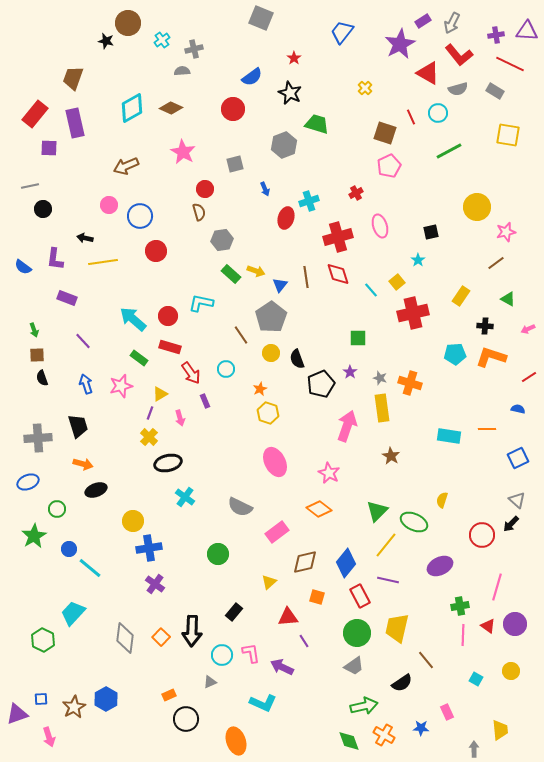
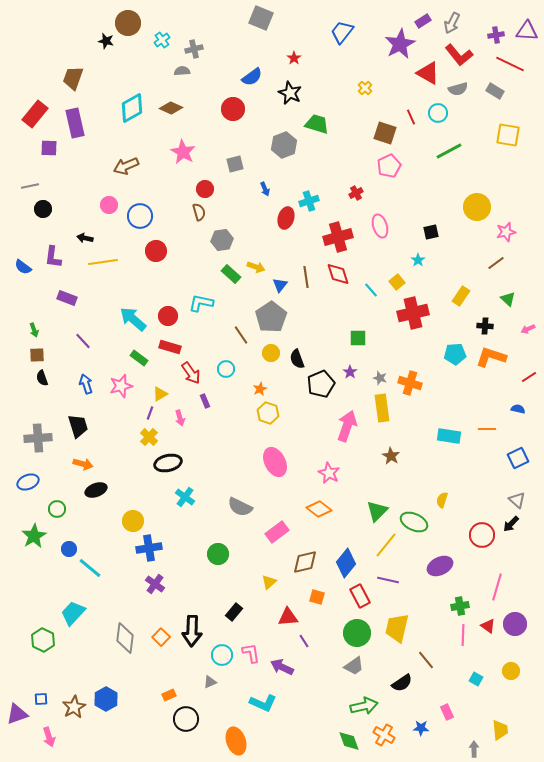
purple L-shape at (55, 259): moved 2 px left, 2 px up
yellow arrow at (256, 271): moved 4 px up
green triangle at (508, 299): rotated 14 degrees clockwise
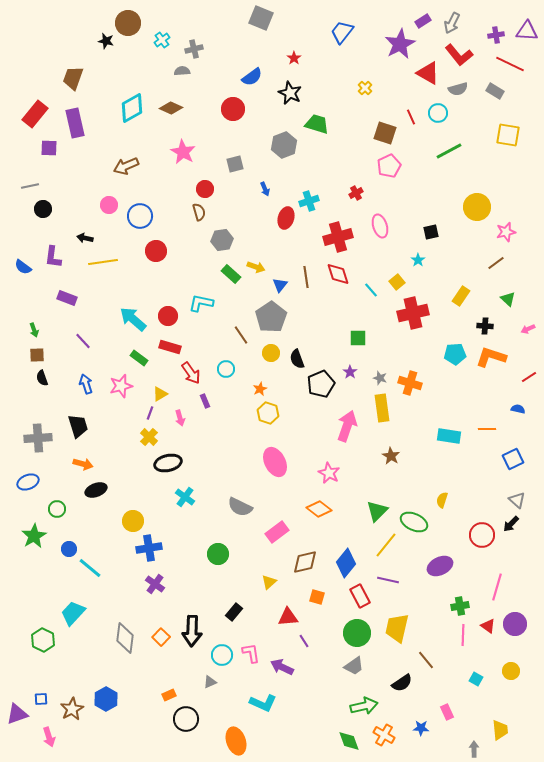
blue square at (518, 458): moved 5 px left, 1 px down
brown star at (74, 707): moved 2 px left, 2 px down
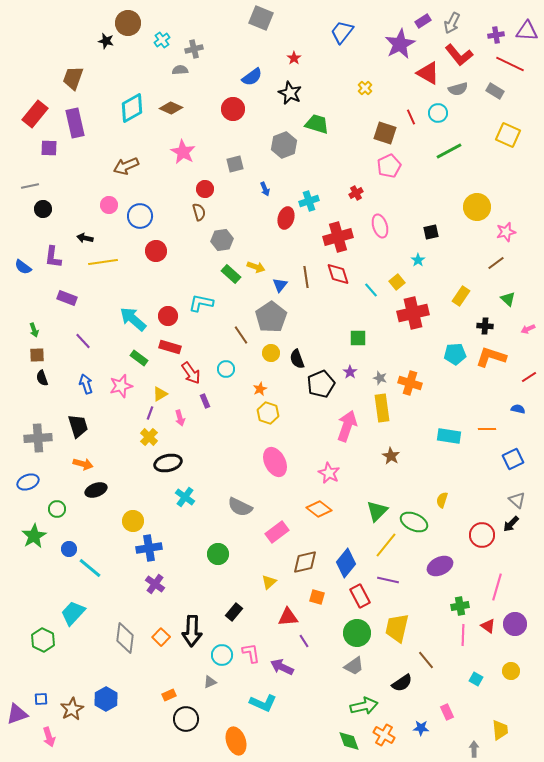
gray semicircle at (182, 71): moved 2 px left, 1 px up
yellow square at (508, 135): rotated 15 degrees clockwise
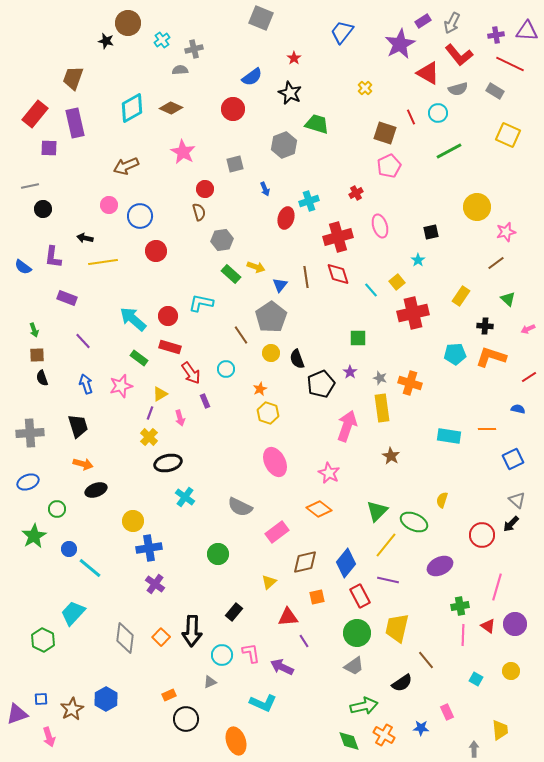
gray cross at (38, 438): moved 8 px left, 5 px up
orange square at (317, 597): rotated 28 degrees counterclockwise
